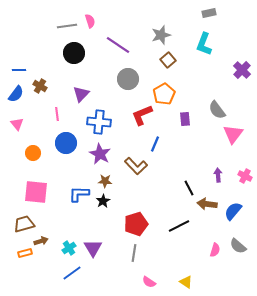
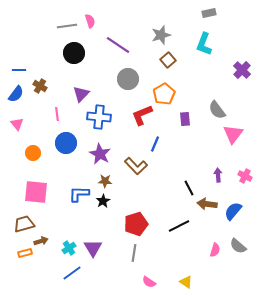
blue cross at (99, 122): moved 5 px up
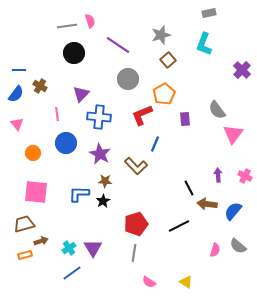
orange rectangle at (25, 253): moved 2 px down
